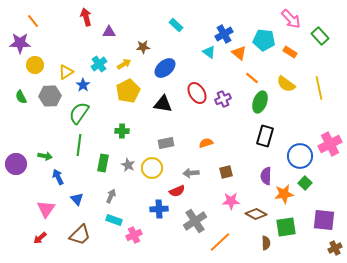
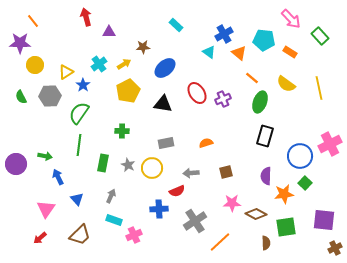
pink star at (231, 201): moved 1 px right, 2 px down
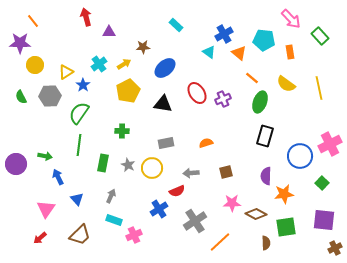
orange rectangle at (290, 52): rotated 48 degrees clockwise
green square at (305, 183): moved 17 px right
blue cross at (159, 209): rotated 30 degrees counterclockwise
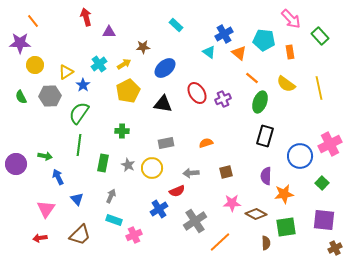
red arrow at (40, 238): rotated 32 degrees clockwise
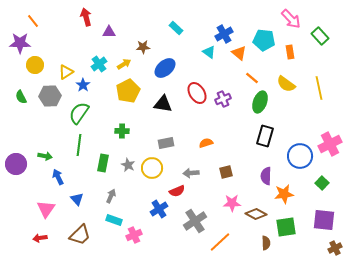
cyan rectangle at (176, 25): moved 3 px down
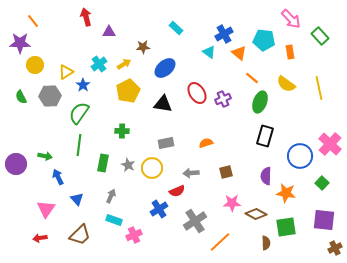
pink cross at (330, 144): rotated 20 degrees counterclockwise
orange star at (284, 194): moved 2 px right, 1 px up; rotated 18 degrees clockwise
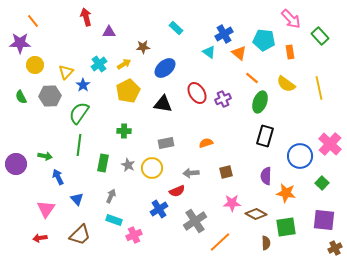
yellow triangle at (66, 72): rotated 14 degrees counterclockwise
green cross at (122, 131): moved 2 px right
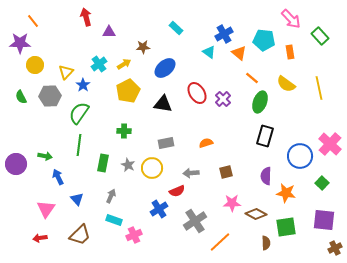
purple cross at (223, 99): rotated 21 degrees counterclockwise
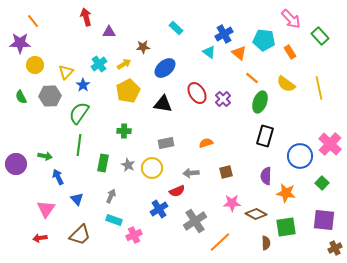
orange rectangle at (290, 52): rotated 24 degrees counterclockwise
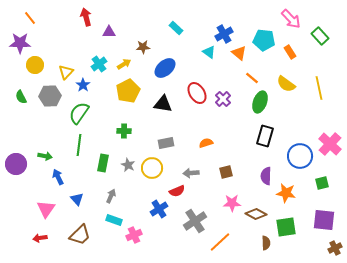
orange line at (33, 21): moved 3 px left, 3 px up
green square at (322, 183): rotated 32 degrees clockwise
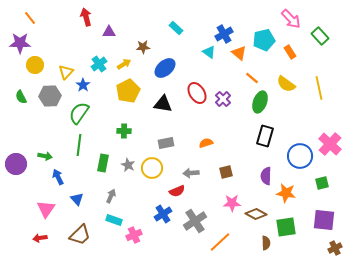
cyan pentagon at (264, 40): rotated 20 degrees counterclockwise
blue cross at (159, 209): moved 4 px right, 5 px down
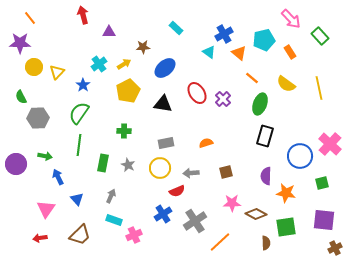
red arrow at (86, 17): moved 3 px left, 2 px up
yellow circle at (35, 65): moved 1 px left, 2 px down
yellow triangle at (66, 72): moved 9 px left
gray hexagon at (50, 96): moved 12 px left, 22 px down
green ellipse at (260, 102): moved 2 px down
yellow circle at (152, 168): moved 8 px right
